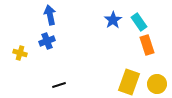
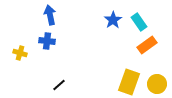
blue cross: rotated 28 degrees clockwise
orange rectangle: rotated 72 degrees clockwise
black line: rotated 24 degrees counterclockwise
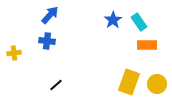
blue arrow: rotated 54 degrees clockwise
orange rectangle: rotated 36 degrees clockwise
yellow cross: moved 6 px left; rotated 24 degrees counterclockwise
black line: moved 3 px left
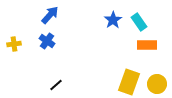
blue cross: rotated 28 degrees clockwise
yellow cross: moved 9 px up
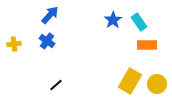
yellow rectangle: moved 1 px right, 1 px up; rotated 10 degrees clockwise
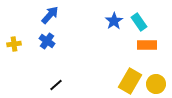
blue star: moved 1 px right, 1 px down
yellow circle: moved 1 px left
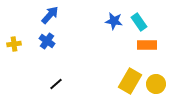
blue star: rotated 30 degrees counterclockwise
black line: moved 1 px up
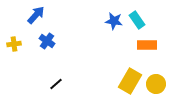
blue arrow: moved 14 px left
cyan rectangle: moved 2 px left, 2 px up
